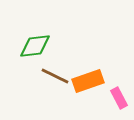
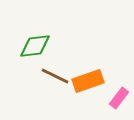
pink rectangle: rotated 65 degrees clockwise
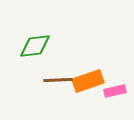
brown line: moved 3 px right, 4 px down; rotated 28 degrees counterclockwise
pink rectangle: moved 4 px left, 7 px up; rotated 40 degrees clockwise
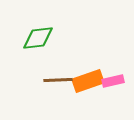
green diamond: moved 3 px right, 8 px up
pink rectangle: moved 2 px left, 10 px up
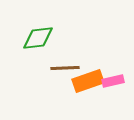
brown line: moved 7 px right, 12 px up
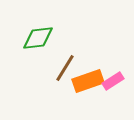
brown line: rotated 56 degrees counterclockwise
pink rectangle: rotated 20 degrees counterclockwise
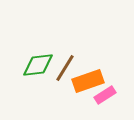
green diamond: moved 27 px down
pink rectangle: moved 8 px left, 14 px down
